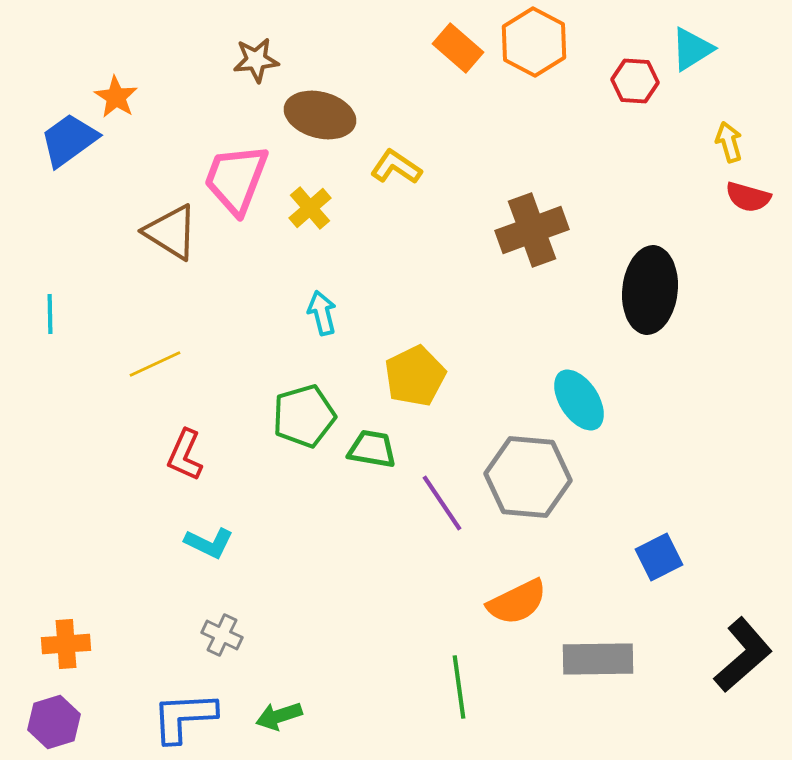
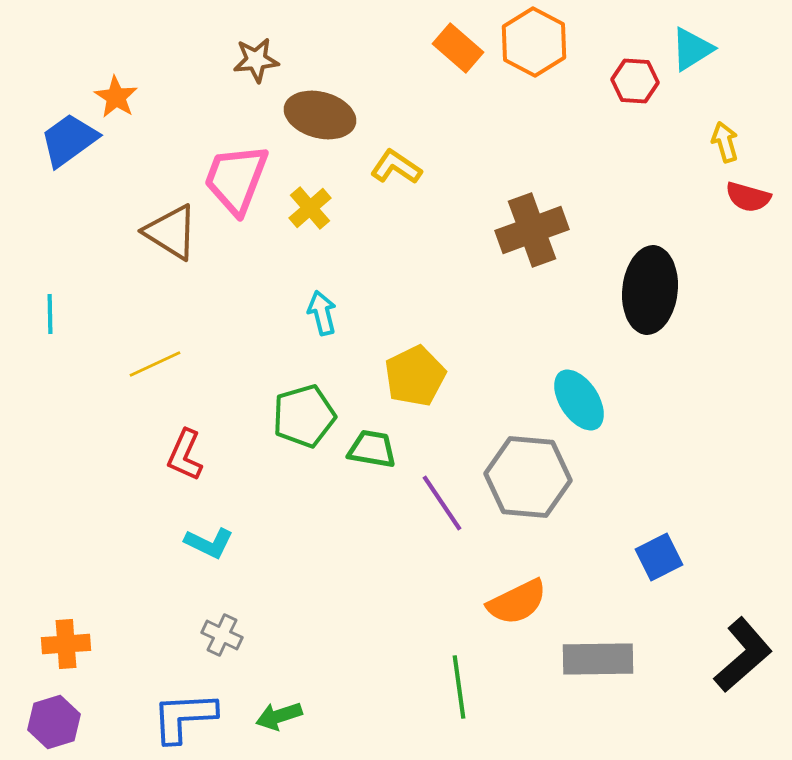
yellow arrow: moved 4 px left
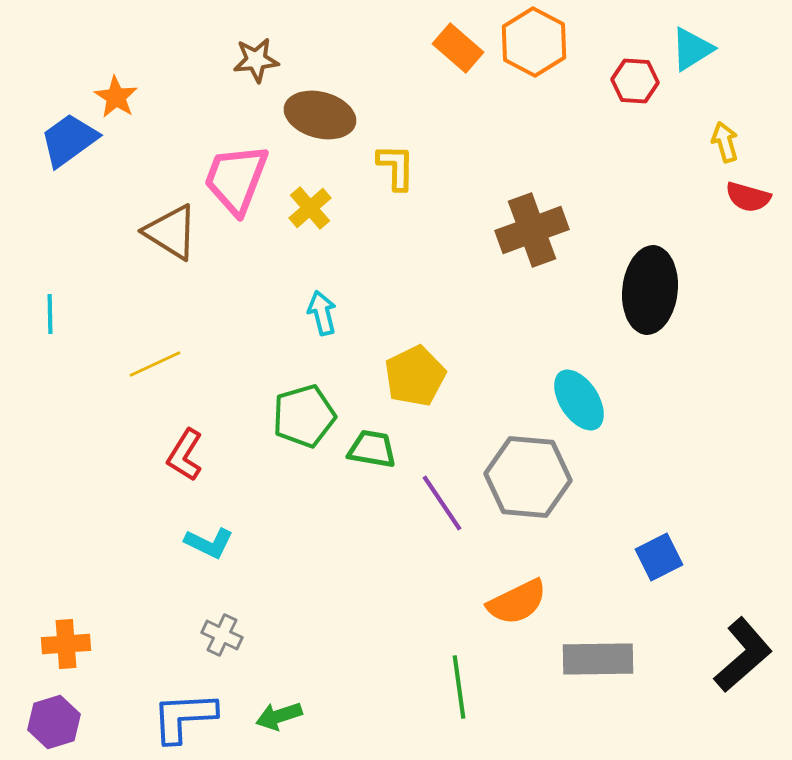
yellow L-shape: rotated 57 degrees clockwise
red L-shape: rotated 8 degrees clockwise
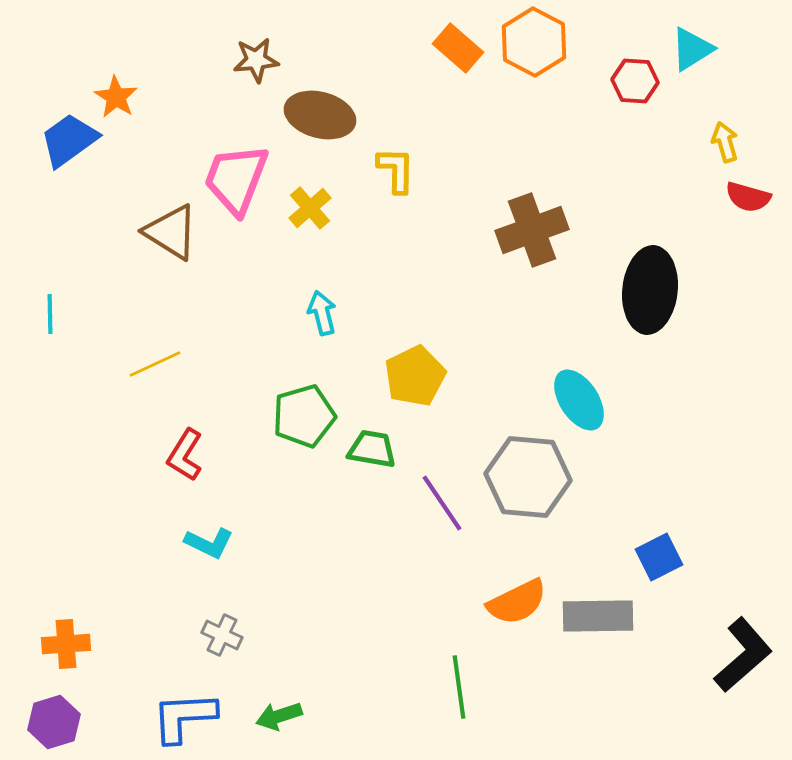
yellow L-shape: moved 3 px down
gray rectangle: moved 43 px up
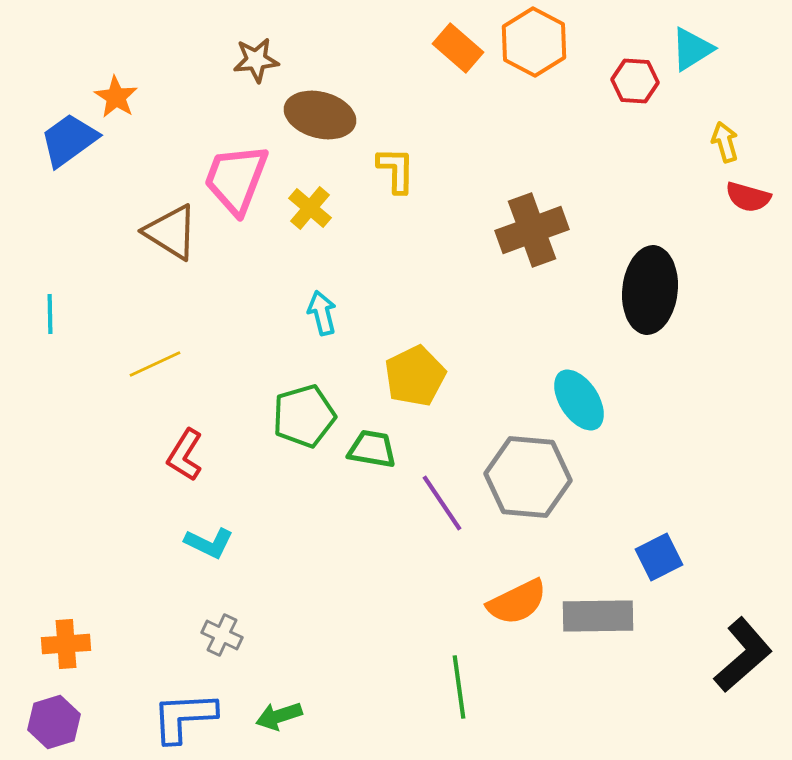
yellow cross: rotated 9 degrees counterclockwise
